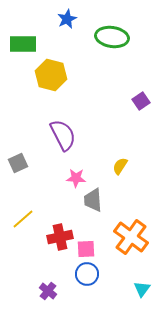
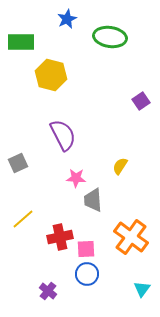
green ellipse: moved 2 px left
green rectangle: moved 2 px left, 2 px up
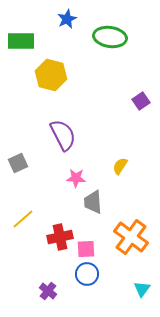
green rectangle: moved 1 px up
gray trapezoid: moved 2 px down
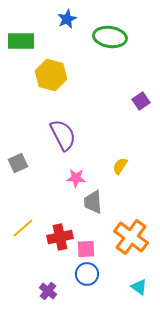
yellow line: moved 9 px down
cyan triangle: moved 3 px left, 2 px up; rotated 30 degrees counterclockwise
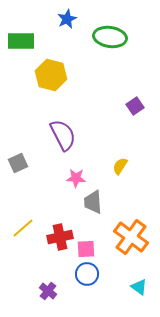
purple square: moved 6 px left, 5 px down
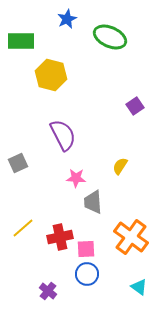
green ellipse: rotated 16 degrees clockwise
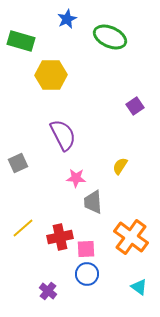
green rectangle: rotated 16 degrees clockwise
yellow hexagon: rotated 16 degrees counterclockwise
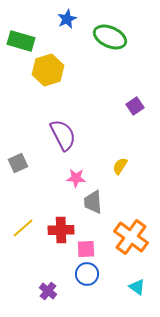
yellow hexagon: moved 3 px left, 5 px up; rotated 16 degrees counterclockwise
red cross: moved 1 px right, 7 px up; rotated 10 degrees clockwise
cyan triangle: moved 2 px left
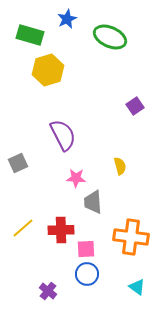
green rectangle: moved 9 px right, 6 px up
yellow semicircle: rotated 132 degrees clockwise
orange cross: rotated 28 degrees counterclockwise
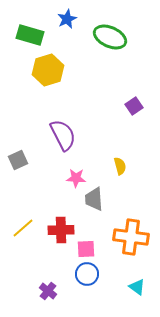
purple square: moved 1 px left
gray square: moved 3 px up
gray trapezoid: moved 1 px right, 3 px up
